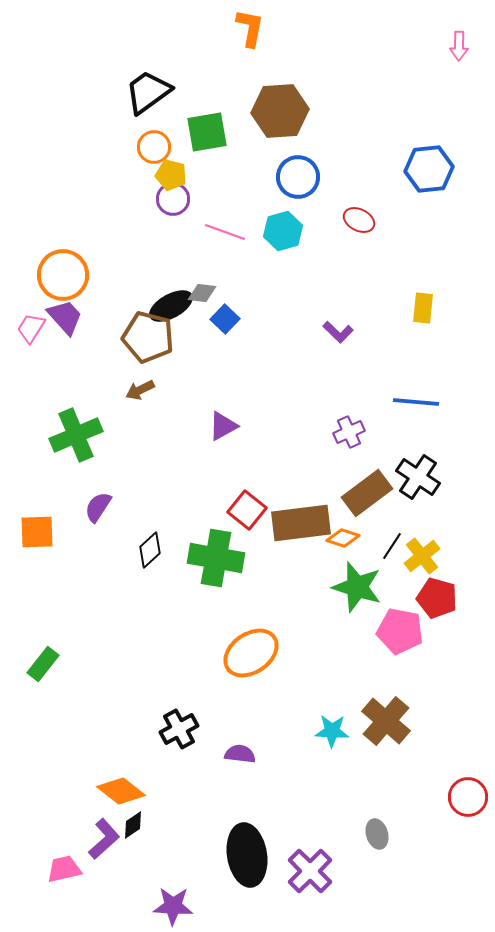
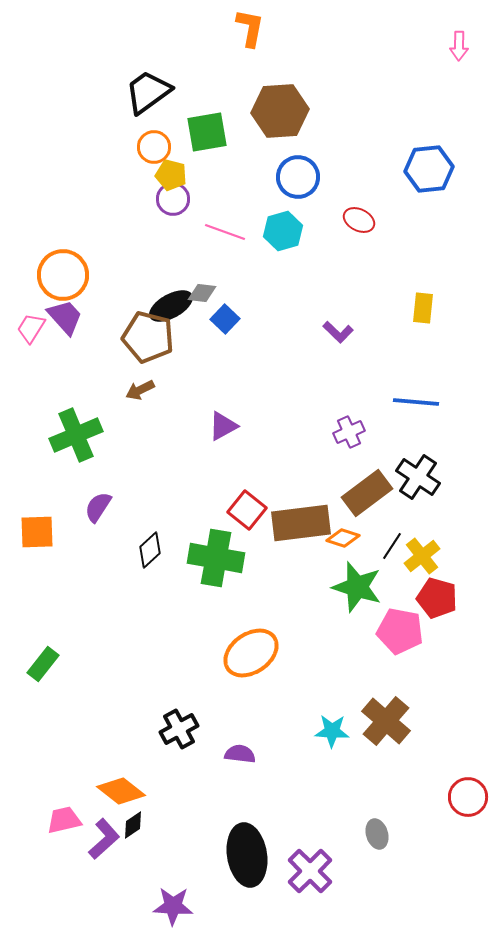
pink trapezoid at (64, 869): moved 49 px up
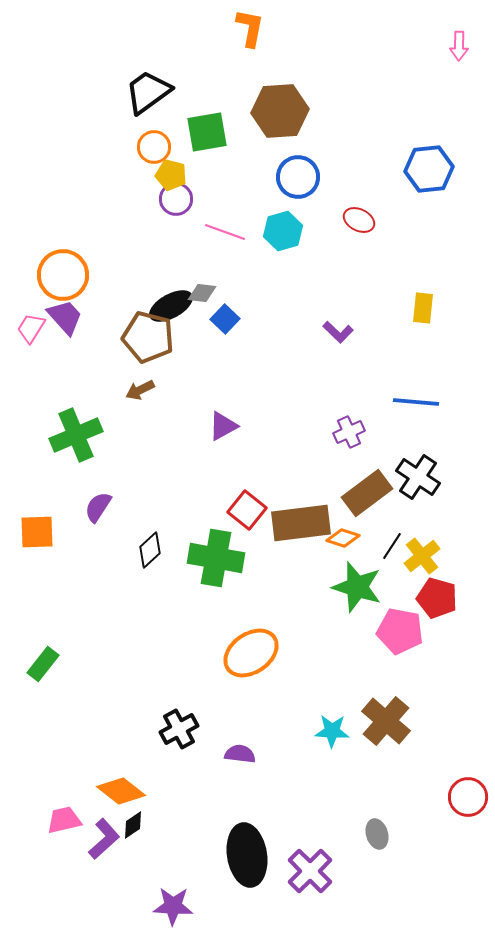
purple circle at (173, 199): moved 3 px right
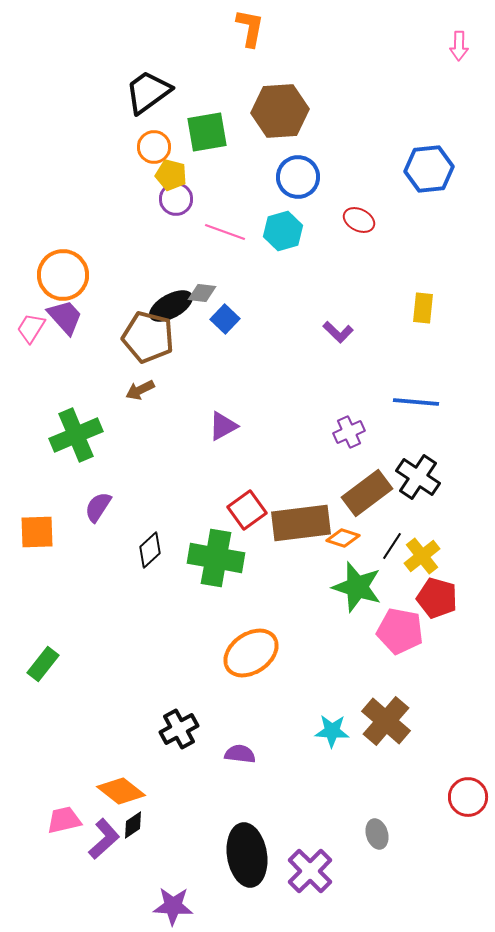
red square at (247, 510): rotated 15 degrees clockwise
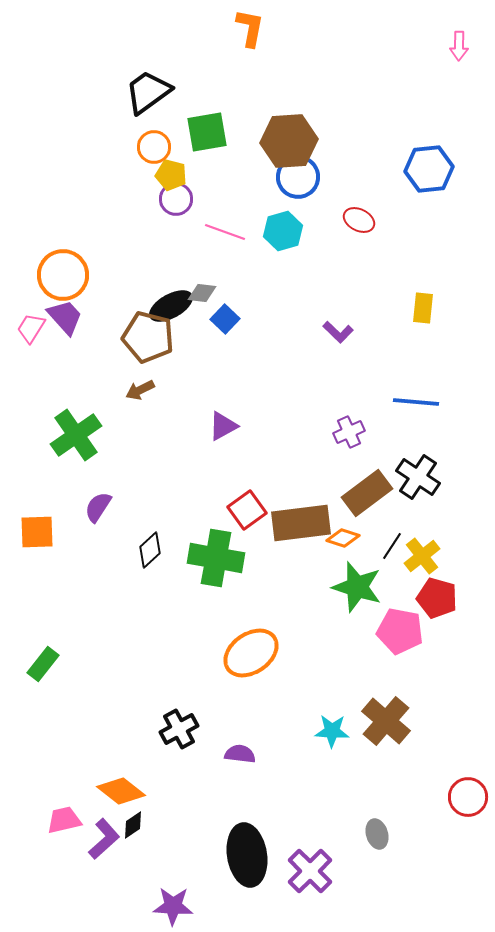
brown hexagon at (280, 111): moved 9 px right, 30 px down
green cross at (76, 435): rotated 12 degrees counterclockwise
